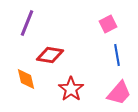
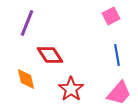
pink square: moved 3 px right, 8 px up
red diamond: rotated 48 degrees clockwise
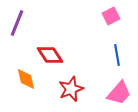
purple line: moved 10 px left
red star: rotated 15 degrees clockwise
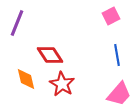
red star: moved 9 px left, 5 px up; rotated 20 degrees counterclockwise
pink trapezoid: moved 1 px down
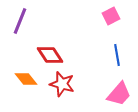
purple line: moved 3 px right, 2 px up
orange diamond: rotated 25 degrees counterclockwise
red star: rotated 15 degrees counterclockwise
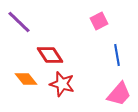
pink square: moved 12 px left, 5 px down
purple line: moved 1 px left, 1 px down; rotated 68 degrees counterclockwise
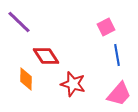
pink square: moved 7 px right, 6 px down
red diamond: moved 4 px left, 1 px down
orange diamond: rotated 40 degrees clockwise
red star: moved 11 px right
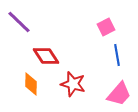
orange diamond: moved 5 px right, 5 px down
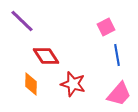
purple line: moved 3 px right, 1 px up
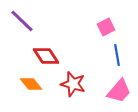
orange diamond: rotated 40 degrees counterclockwise
pink trapezoid: moved 3 px up
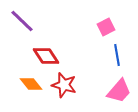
red star: moved 9 px left, 1 px down
